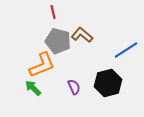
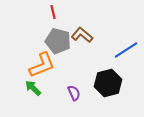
purple semicircle: moved 6 px down
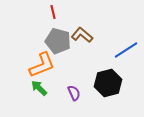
green arrow: moved 6 px right
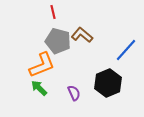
blue line: rotated 15 degrees counterclockwise
black hexagon: rotated 8 degrees counterclockwise
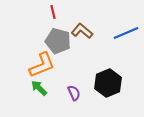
brown L-shape: moved 4 px up
blue line: moved 17 px up; rotated 25 degrees clockwise
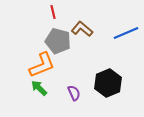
brown L-shape: moved 2 px up
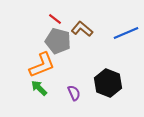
red line: moved 2 px right, 7 px down; rotated 40 degrees counterclockwise
black hexagon: rotated 16 degrees counterclockwise
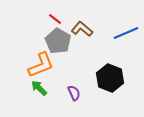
gray pentagon: rotated 15 degrees clockwise
orange L-shape: moved 1 px left
black hexagon: moved 2 px right, 5 px up
